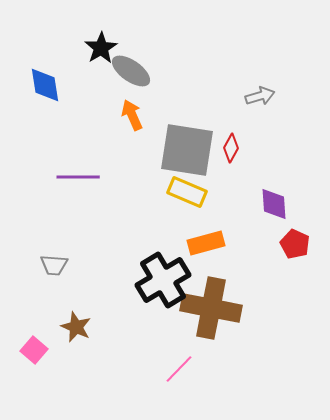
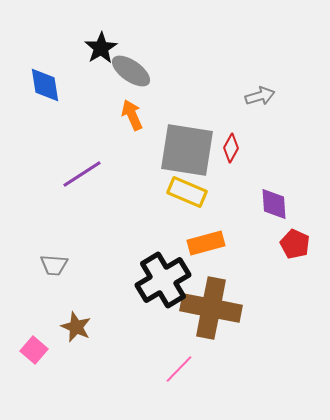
purple line: moved 4 px right, 3 px up; rotated 33 degrees counterclockwise
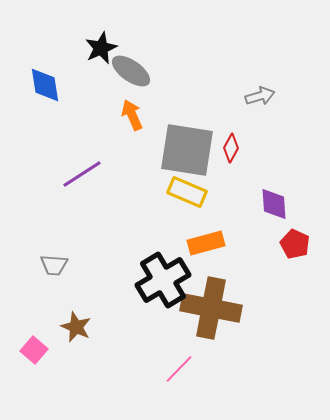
black star: rotated 8 degrees clockwise
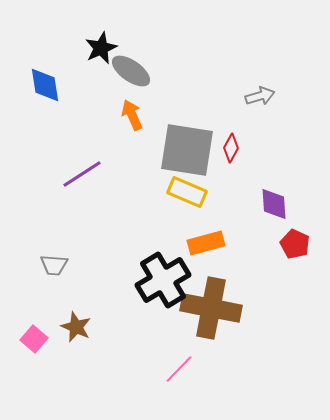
pink square: moved 11 px up
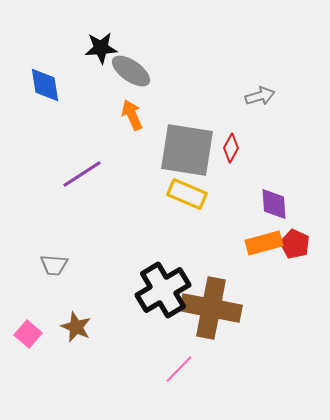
black star: rotated 20 degrees clockwise
yellow rectangle: moved 2 px down
orange rectangle: moved 58 px right
black cross: moved 10 px down
pink square: moved 6 px left, 5 px up
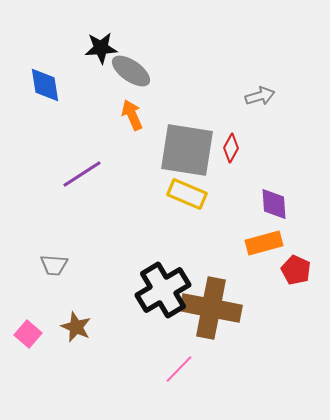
red pentagon: moved 1 px right, 26 px down
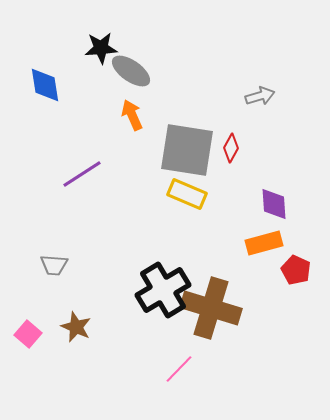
brown cross: rotated 6 degrees clockwise
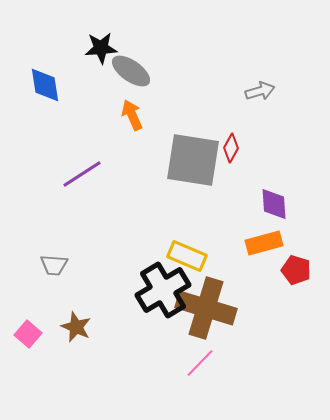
gray arrow: moved 5 px up
gray square: moved 6 px right, 10 px down
yellow rectangle: moved 62 px down
red pentagon: rotated 8 degrees counterclockwise
brown cross: moved 5 px left
pink line: moved 21 px right, 6 px up
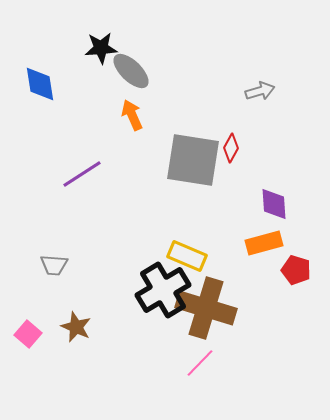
gray ellipse: rotated 9 degrees clockwise
blue diamond: moved 5 px left, 1 px up
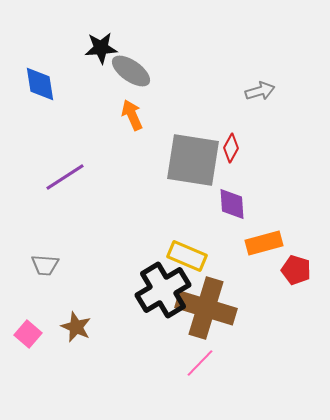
gray ellipse: rotated 9 degrees counterclockwise
purple line: moved 17 px left, 3 px down
purple diamond: moved 42 px left
gray trapezoid: moved 9 px left
